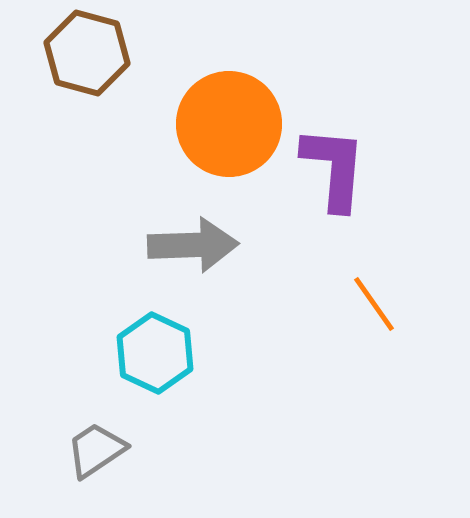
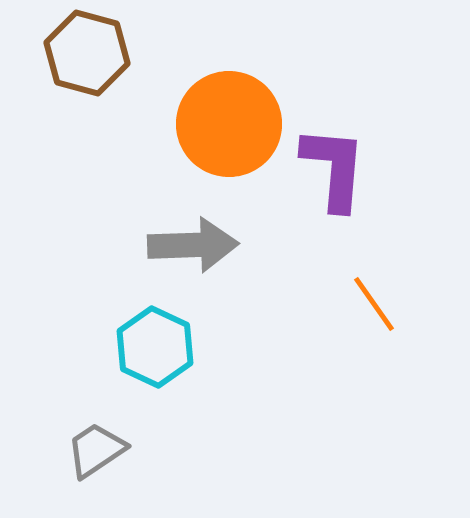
cyan hexagon: moved 6 px up
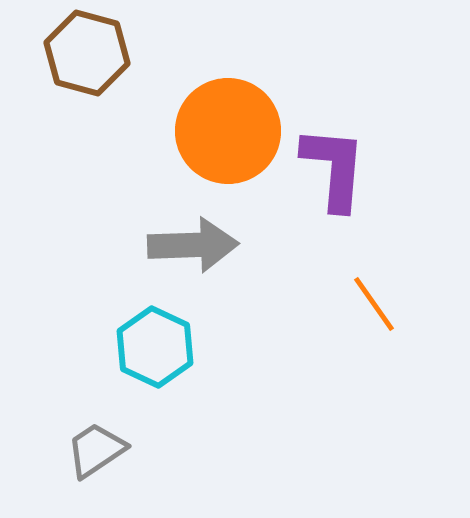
orange circle: moved 1 px left, 7 px down
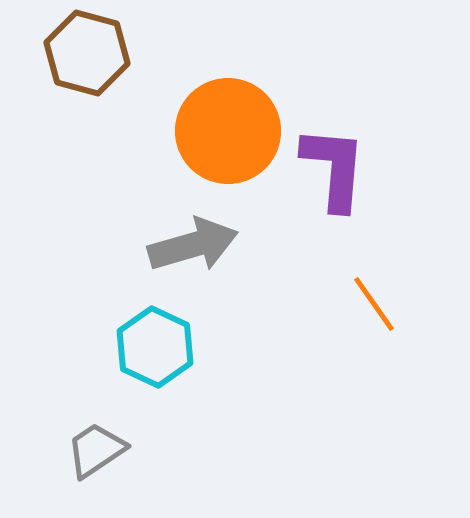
gray arrow: rotated 14 degrees counterclockwise
